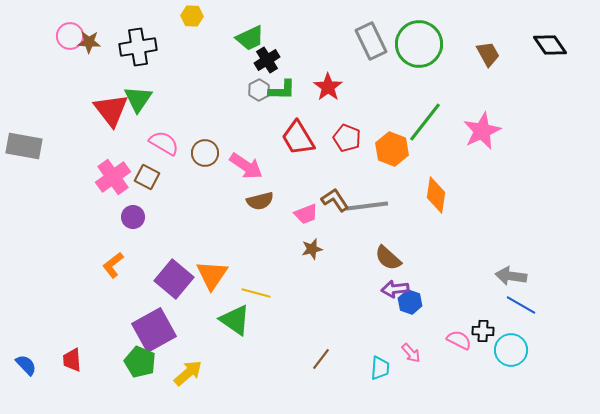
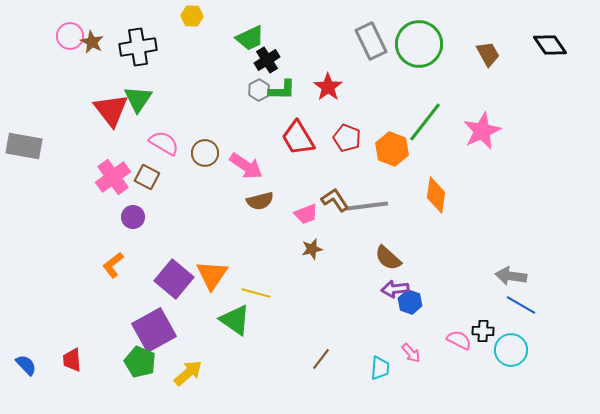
brown star at (89, 42): moved 3 px right; rotated 25 degrees clockwise
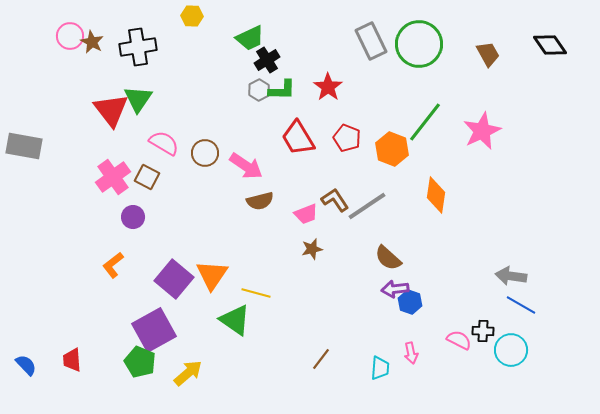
gray line at (367, 206): rotated 27 degrees counterclockwise
pink arrow at (411, 353): rotated 30 degrees clockwise
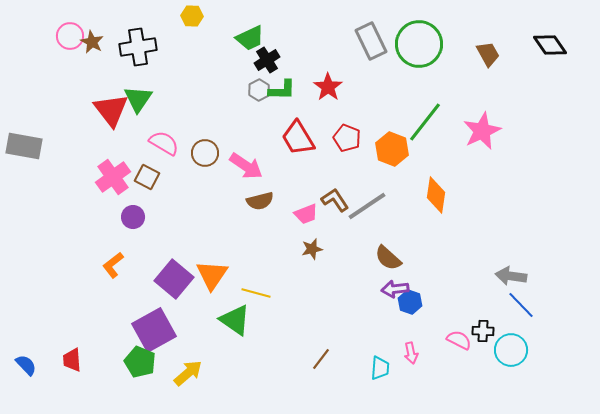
blue line at (521, 305): rotated 16 degrees clockwise
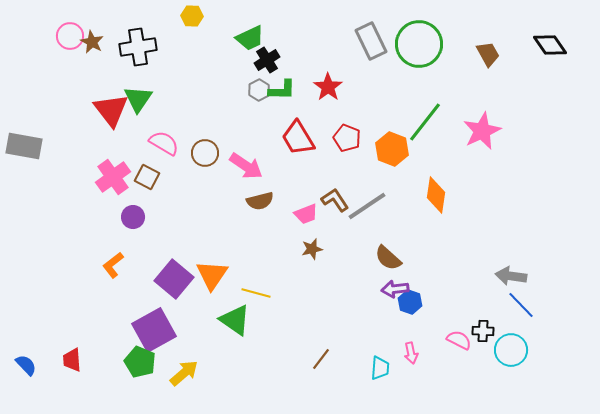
yellow arrow at (188, 373): moved 4 px left
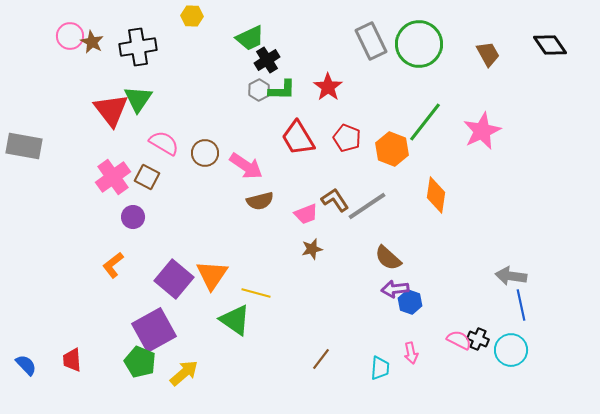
blue line at (521, 305): rotated 32 degrees clockwise
black cross at (483, 331): moved 5 px left, 8 px down; rotated 20 degrees clockwise
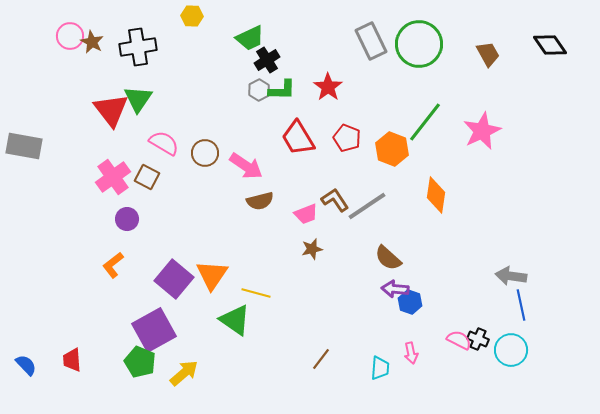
purple circle at (133, 217): moved 6 px left, 2 px down
purple arrow at (395, 289): rotated 12 degrees clockwise
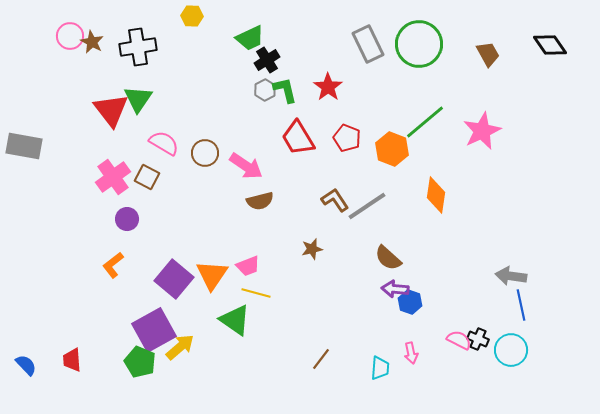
gray rectangle at (371, 41): moved 3 px left, 3 px down
gray hexagon at (259, 90): moved 6 px right
green L-shape at (282, 90): moved 3 px right; rotated 104 degrees counterclockwise
green line at (425, 122): rotated 12 degrees clockwise
pink trapezoid at (306, 214): moved 58 px left, 52 px down
yellow arrow at (184, 373): moved 4 px left, 26 px up
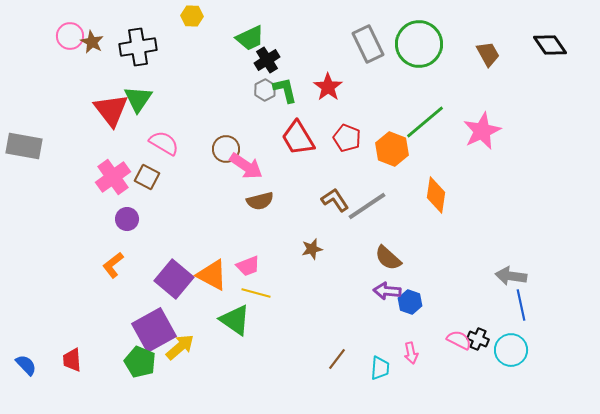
brown circle at (205, 153): moved 21 px right, 4 px up
orange triangle at (212, 275): rotated 36 degrees counterclockwise
purple arrow at (395, 289): moved 8 px left, 2 px down
brown line at (321, 359): moved 16 px right
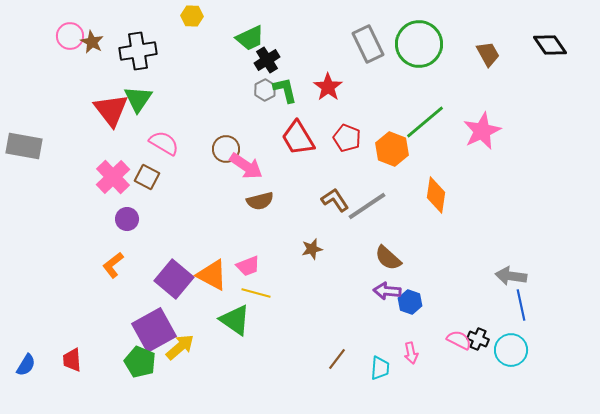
black cross at (138, 47): moved 4 px down
pink cross at (113, 177): rotated 8 degrees counterclockwise
blue semicircle at (26, 365): rotated 75 degrees clockwise
